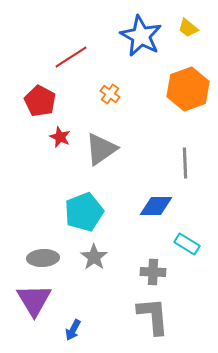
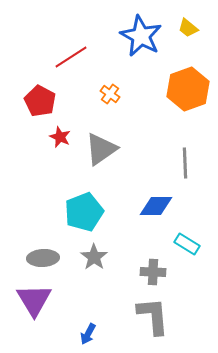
blue arrow: moved 15 px right, 4 px down
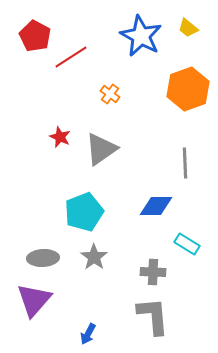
red pentagon: moved 5 px left, 65 px up
purple triangle: rotated 12 degrees clockwise
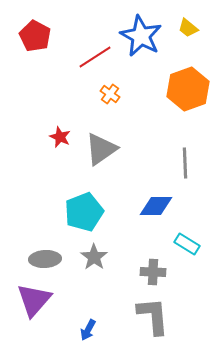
red line: moved 24 px right
gray ellipse: moved 2 px right, 1 px down
blue arrow: moved 4 px up
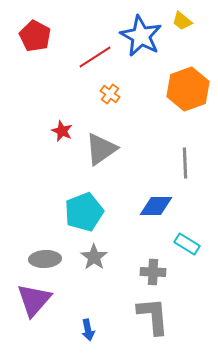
yellow trapezoid: moved 6 px left, 7 px up
red star: moved 2 px right, 6 px up
blue arrow: rotated 40 degrees counterclockwise
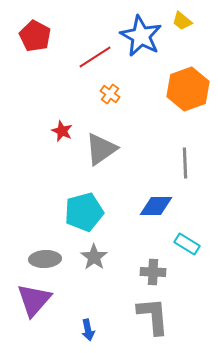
cyan pentagon: rotated 6 degrees clockwise
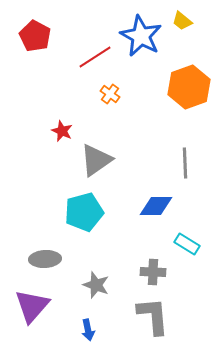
orange hexagon: moved 1 px right, 2 px up
gray triangle: moved 5 px left, 11 px down
gray star: moved 2 px right, 28 px down; rotated 16 degrees counterclockwise
purple triangle: moved 2 px left, 6 px down
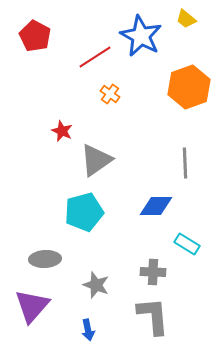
yellow trapezoid: moved 4 px right, 2 px up
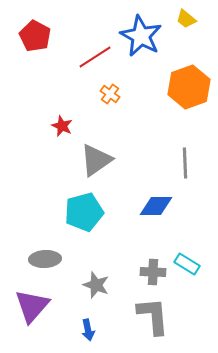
red star: moved 5 px up
cyan rectangle: moved 20 px down
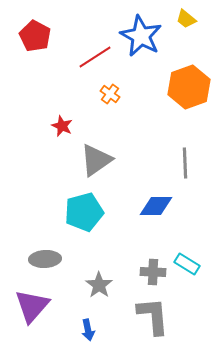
gray star: moved 3 px right; rotated 16 degrees clockwise
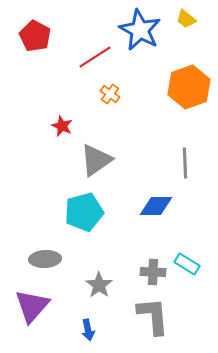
blue star: moved 1 px left, 6 px up
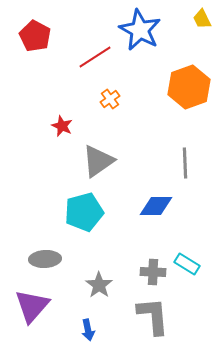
yellow trapezoid: moved 16 px right; rotated 25 degrees clockwise
orange cross: moved 5 px down; rotated 18 degrees clockwise
gray triangle: moved 2 px right, 1 px down
